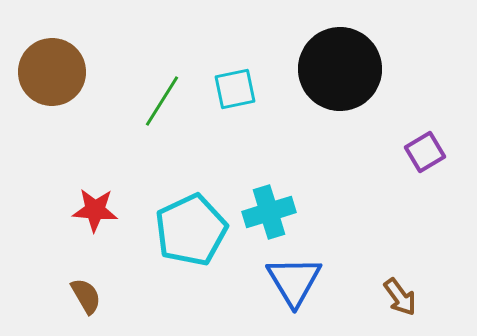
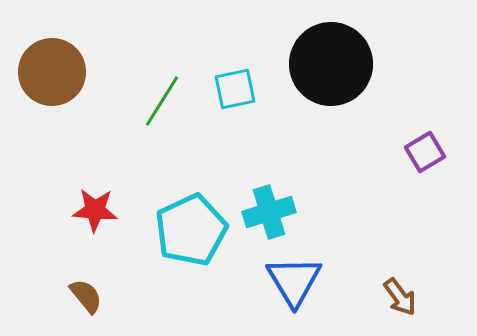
black circle: moved 9 px left, 5 px up
brown semicircle: rotated 9 degrees counterclockwise
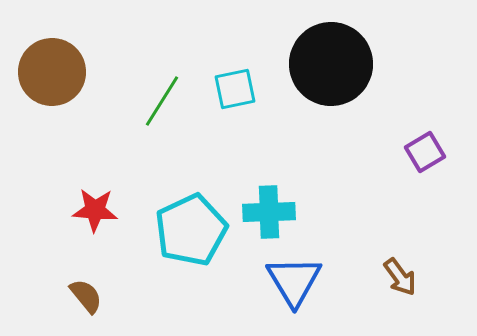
cyan cross: rotated 15 degrees clockwise
brown arrow: moved 20 px up
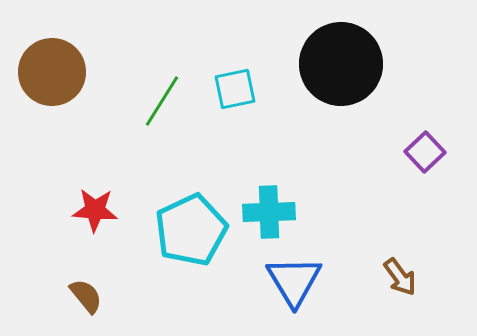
black circle: moved 10 px right
purple square: rotated 12 degrees counterclockwise
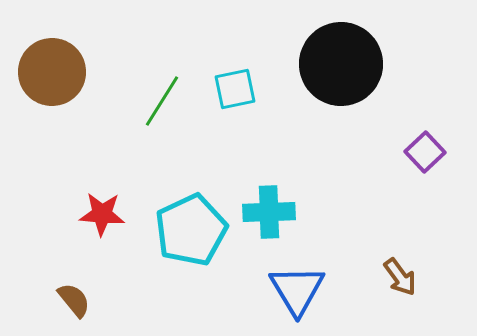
red star: moved 7 px right, 4 px down
blue triangle: moved 3 px right, 9 px down
brown semicircle: moved 12 px left, 4 px down
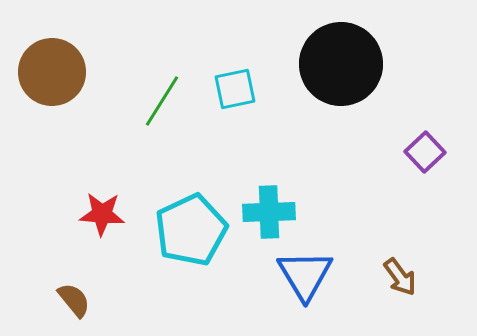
blue triangle: moved 8 px right, 15 px up
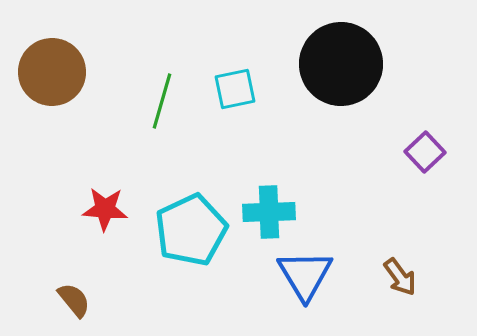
green line: rotated 16 degrees counterclockwise
red star: moved 3 px right, 5 px up
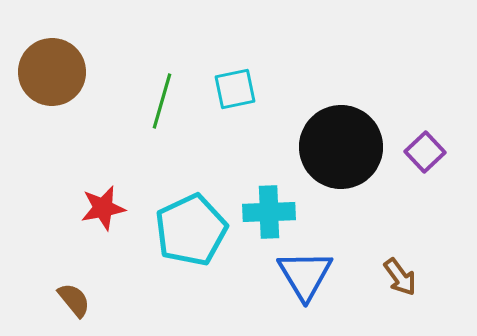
black circle: moved 83 px down
red star: moved 2 px left, 1 px up; rotated 15 degrees counterclockwise
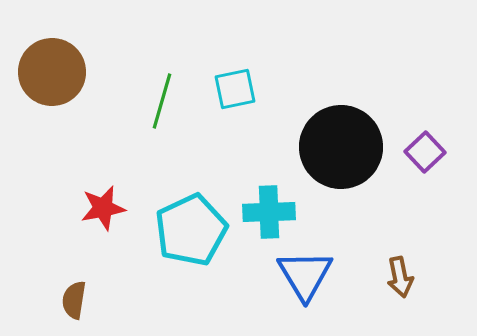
brown arrow: rotated 24 degrees clockwise
brown semicircle: rotated 132 degrees counterclockwise
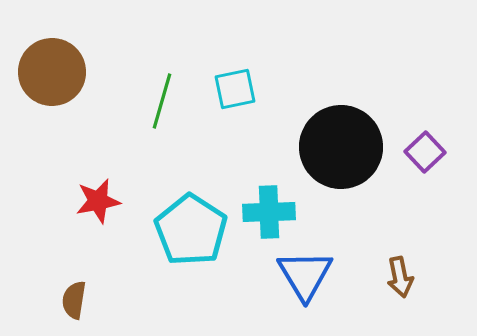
red star: moved 5 px left, 7 px up
cyan pentagon: rotated 14 degrees counterclockwise
